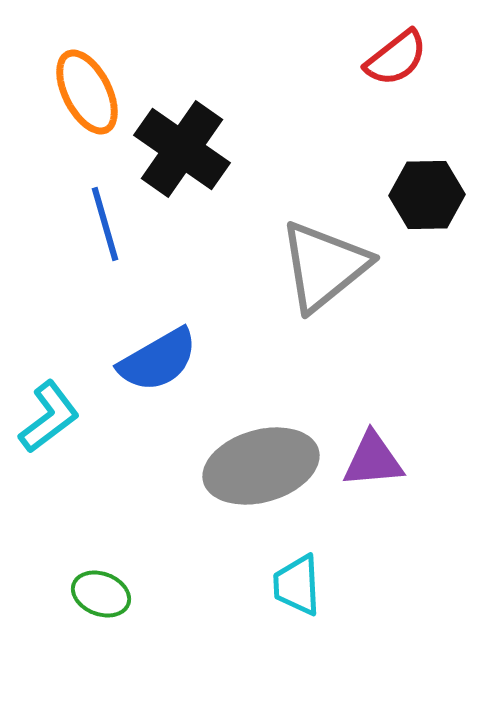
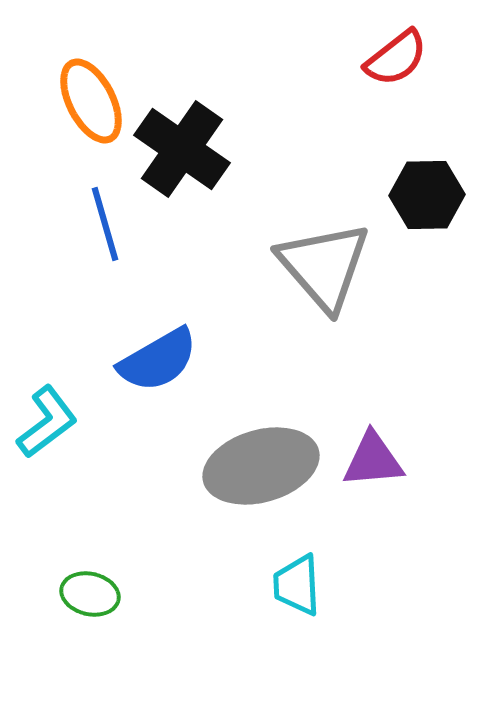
orange ellipse: moved 4 px right, 9 px down
gray triangle: rotated 32 degrees counterclockwise
cyan L-shape: moved 2 px left, 5 px down
green ellipse: moved 11 px left; rotated 8 degrees counterclockwise
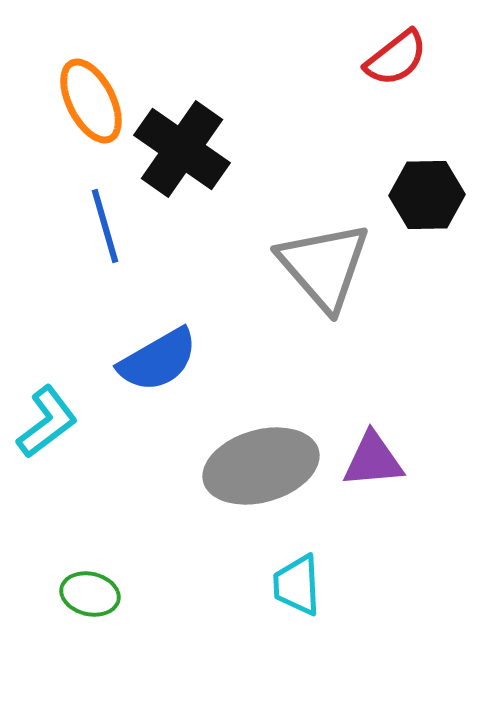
blue line: moved 2 px down
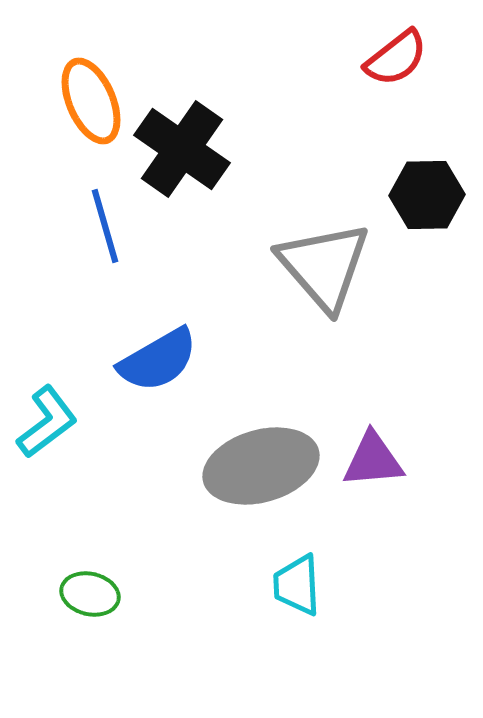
orange ellipse: rotated 4 degrees clockwise
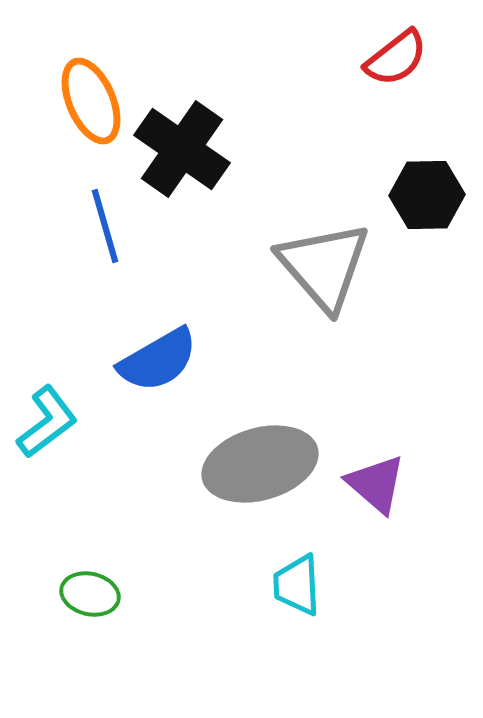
purple triangle: moved 3 px right, 24 px down; rotated 46 degrees clockwise
gray ellipse: moved 1 px left, 2 px up
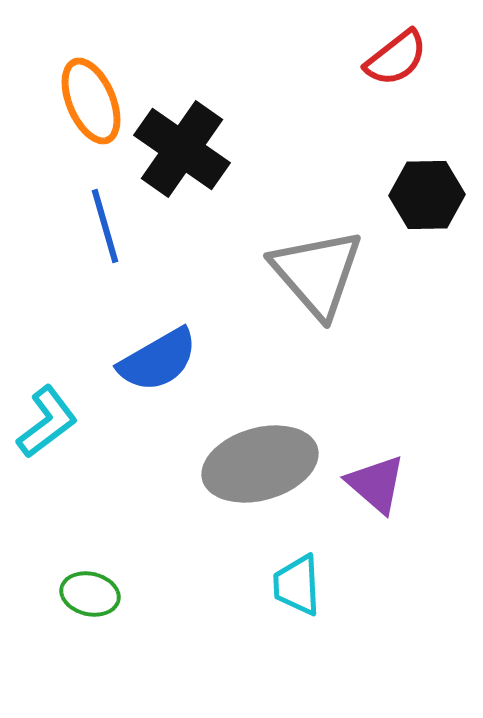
gray triangle: moved 7 px left, 7 px down
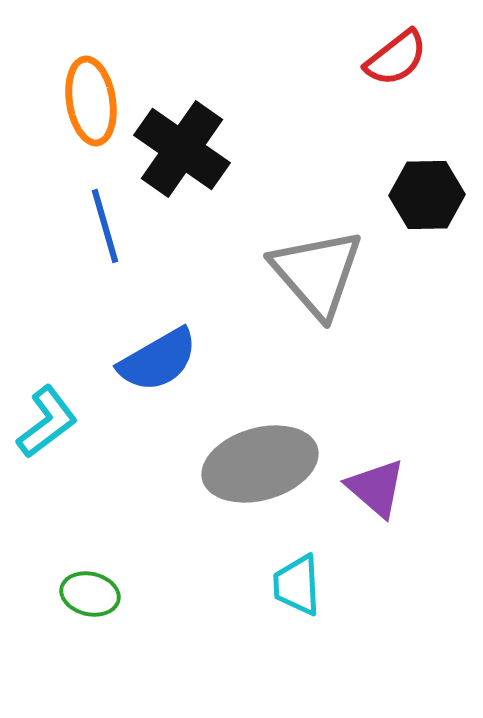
orange ellipse: rotated 14 degrees clockwise
purple triangle: moved 4 px down
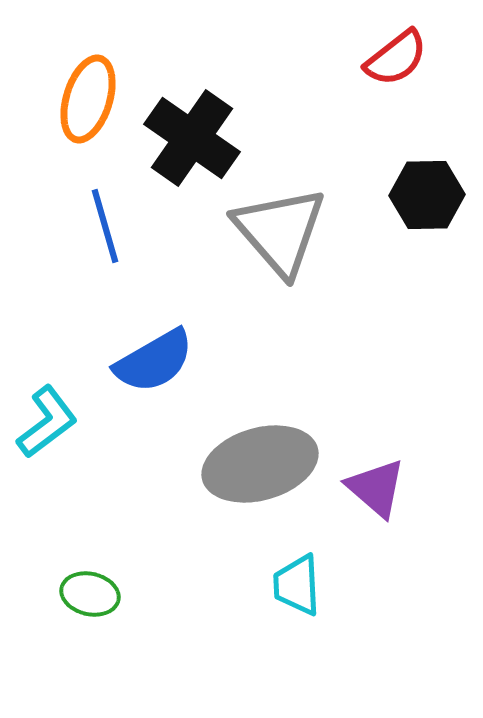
orange ellipse: moved 3 px left, 2 px up; rotated 26 degrees clockwise
black cross: moved 10 px right, 11 px up
gray triangle: moved 37 px left, 42 px up
blue semicircle: moved 4 px left, 1 px down
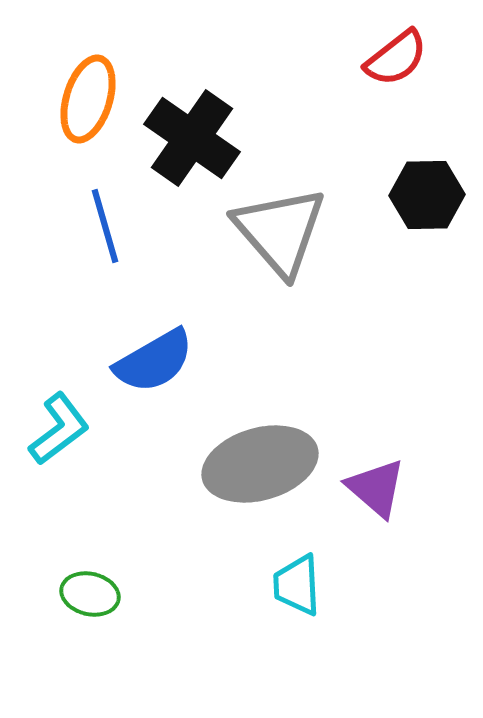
cyan L-shape: moved 12 px right, 7 px down
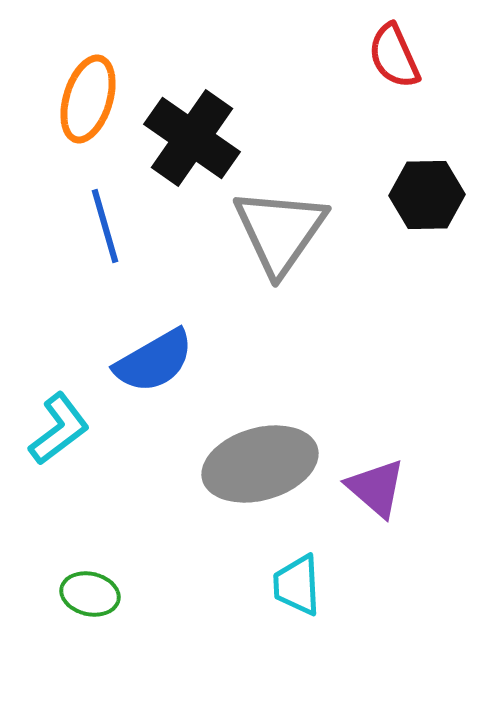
red semicircle: moved 2 px left, 2 px up; rotated 104 degrees clockwise
gray triangle: rotated 16 degrees clockwise
